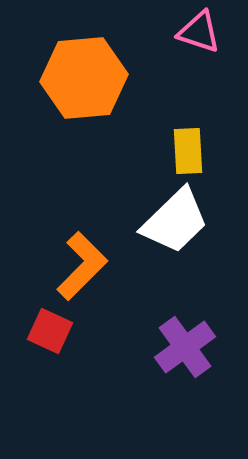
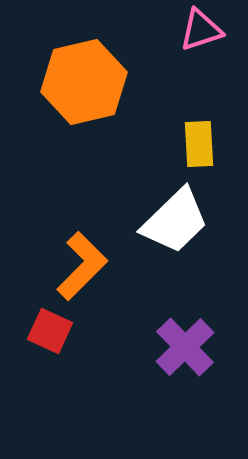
pink triangle: moved 2 px right, 2 px up; rotated 36 degrees counterclockwise
orange hexagon: moved 4 px down; rotated 8 degrees counterclockwise
yellow rectangle: moved 11 px right, 7 px up
purple cross: rotated 8 degrees counterclockwise
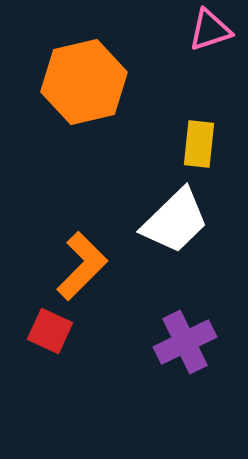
pink triangle: moved 9 px right
yellow rectangle: rotated 9 degrees clockwise
purple cross: moved 5 px up; rotated 18 degrees clockwise
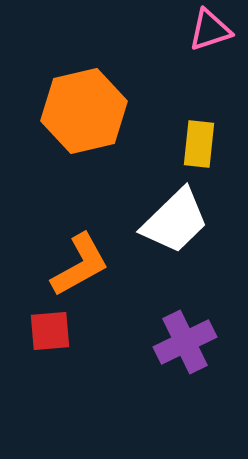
orange hexagon: moved 29 px down
orange L-shape: moved 2 px left, 1 px up; rotated 16 degrees clockwise
red square: rotated 30 degrees counterclockwise
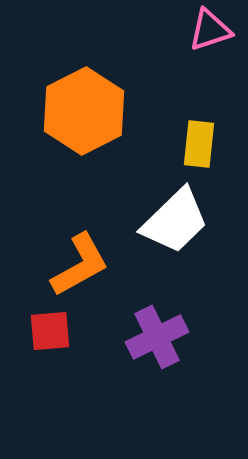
orange hexagon: rotated 14 degrees counterclockwise
purple cross: moved 28 px left, 5 px up
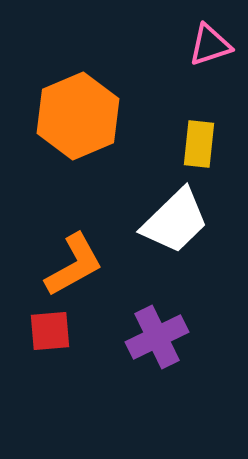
pink triangle: moved 15 px down
orange hexagon: moved 6 px left, 5 px down; rotated 4 degrees clockwise
orange L-shape: moved 6 px left
